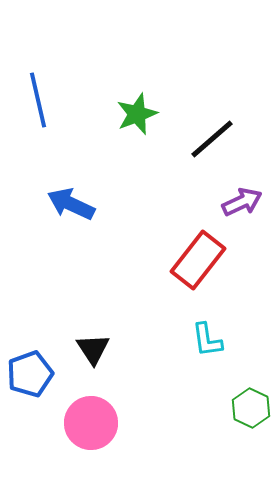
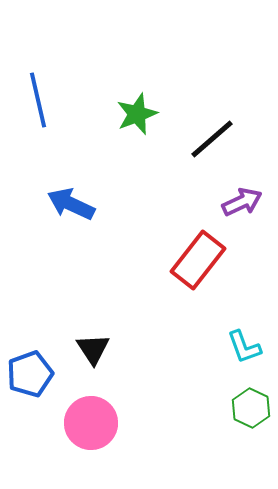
cyan L-shape: moved 37 px right, 7 px down; rotated 12 degrees counterclockwise
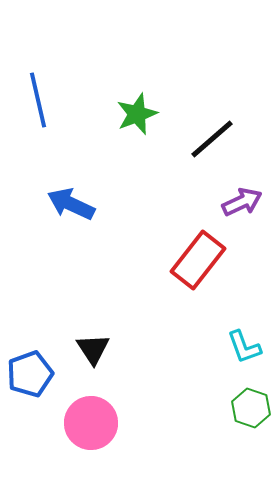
green hexagon: rotated 6 degrees counterclockwise
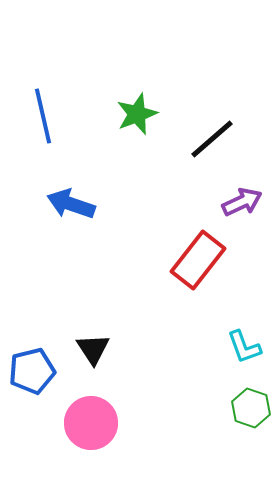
blue line: moved 5 px right, 16 px down
blue arrow: rotated 6 degrees counterclockwise
blue pentagon: moved 2 px right, 3 px up; rotated 6 degrees clockwise
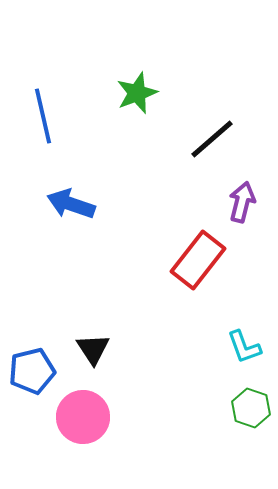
green star: moved 21 px up
purple arrow: rotated 51 degrees counterclockwise
pink circle: moved 8 px left, 6 px up
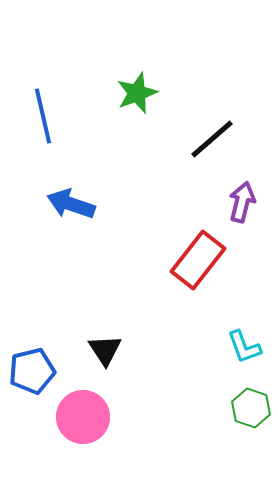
black triangle: moved 12 px right, 1 px down
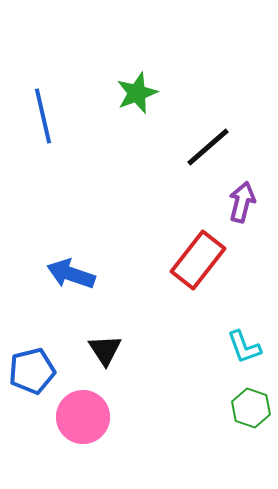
black line: moved 4 px left, 8 px down
blue arrow: moved 70 px down
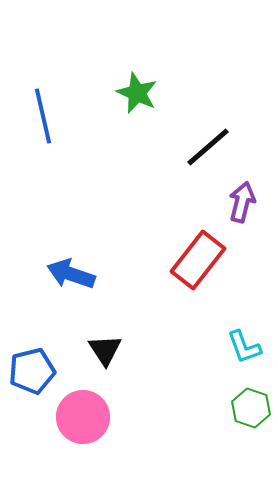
green star: rotated 27 degrees counterclockwise
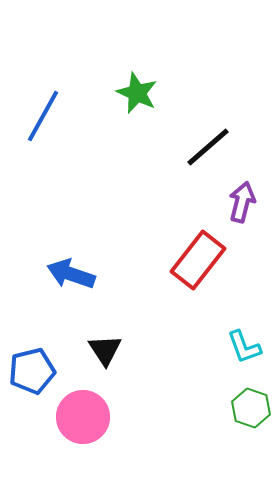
blue line: rotated 42 degrees clockwise
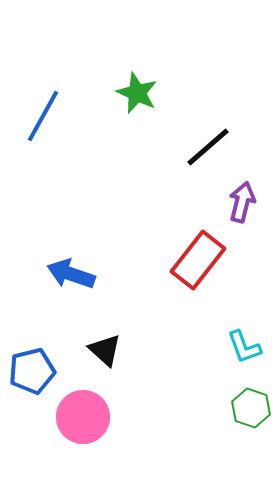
black triangle: rotated 15 degrees counterclockwise
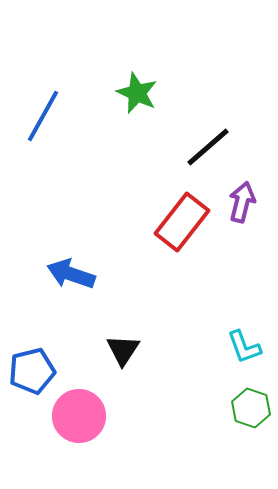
red rectangle: moved 16 px left, 38 px up
black triangle: moved 18 px right; rotated 21 degrees clockwise
pink circle: moved 4 px left, 1 px up
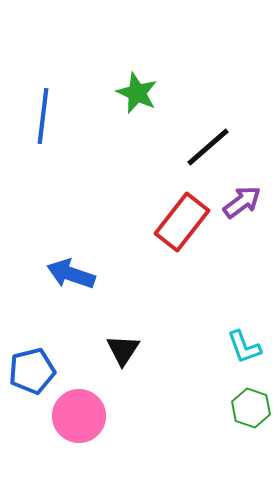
blue line: rotated 22 degrees counterclockwise
purple arrow: rotated 39 degrees clockwise
